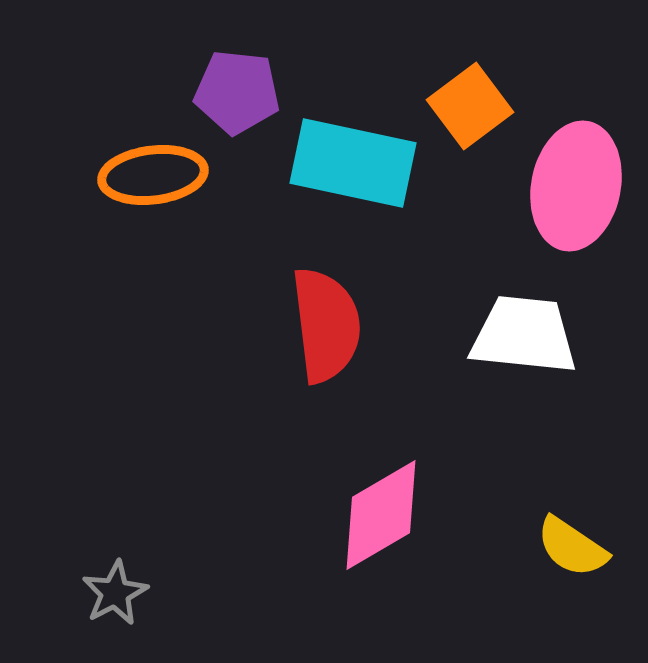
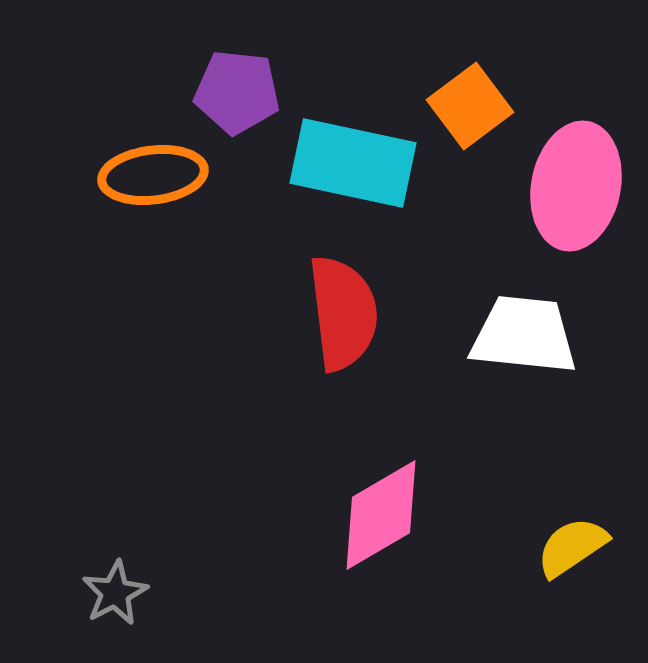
red semicircle: moved 17 px right, 12 px up
yellow semicircle: rotated 112 degrees clockwise
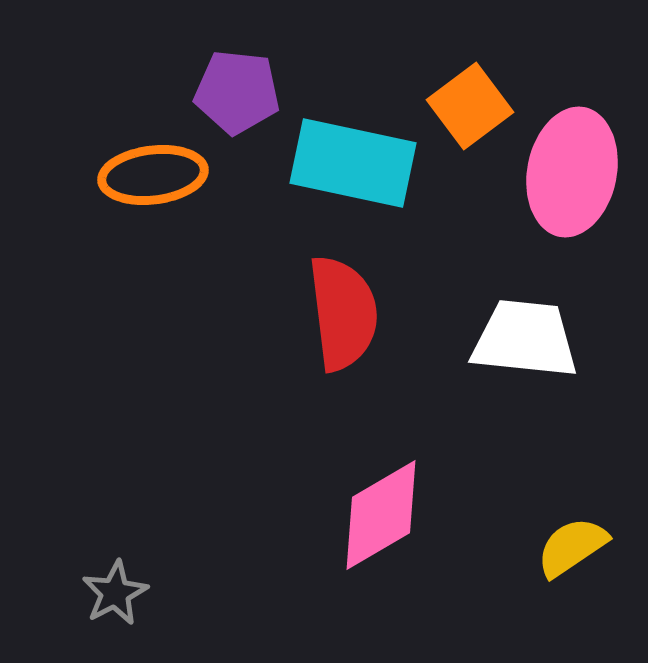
pink ellipse: moved 4 px left, 14 px up
white trapezoid: moved 1 px right, 4 px down
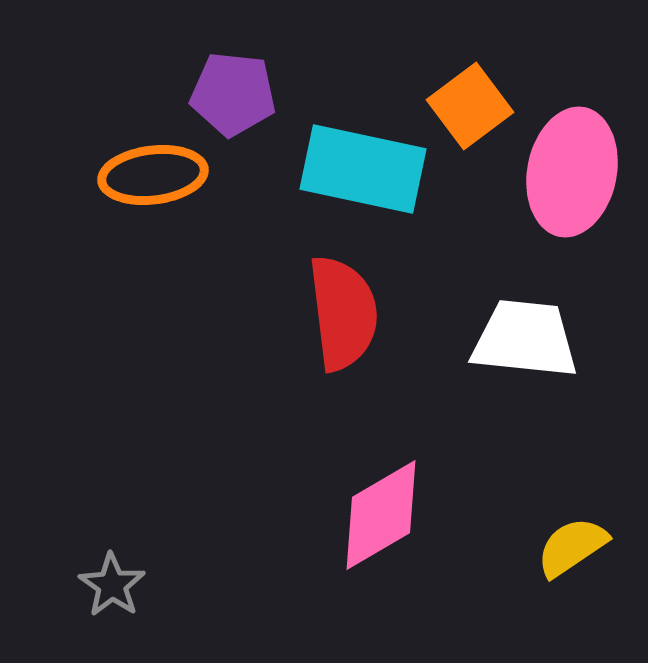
purple pentagon: moved 4 px left, 2 px down
cyan rectangle: moved 10 px right, 6 px down
gray star: moved 3 px left, 8 px up; rotated 10 degrees counterclockwise
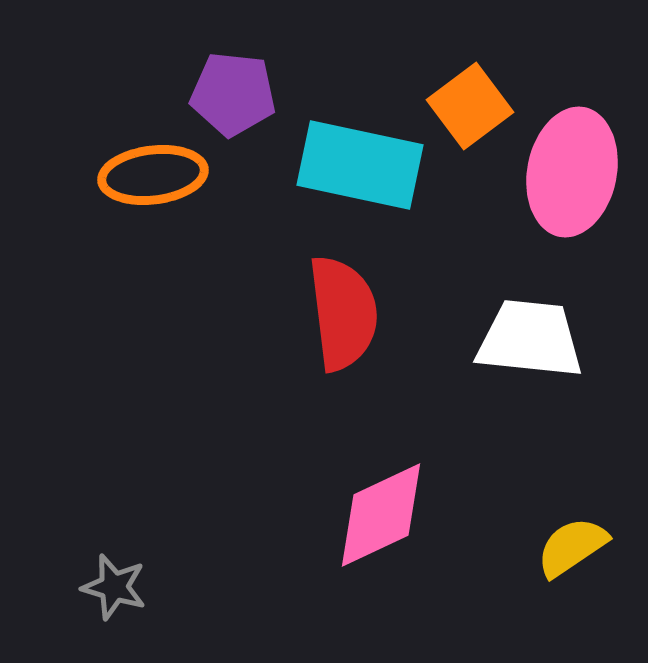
cyan rectangle: moved 3 px left, 4 px up
white trapezoid: moved 5 px right
pink diamond: rotated 5 degrees clockwise
gray star: moved 2 px right, 2 px down; rotated 18 degrees counterclockwise
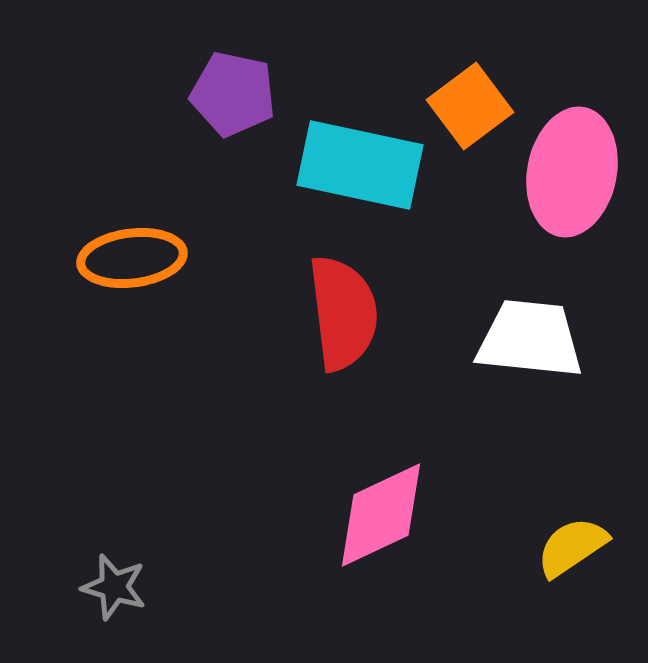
purple pentagon: rotated 6 degrees clockwise
orange ellipse: moved 21 px left, 83 px down
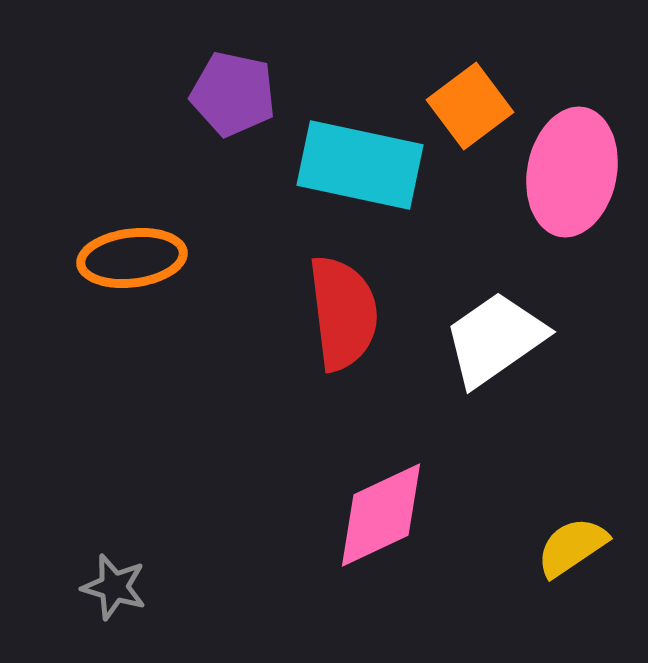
white trapezoid: moved 35 px left; rotated 41 degrees counterclockwise
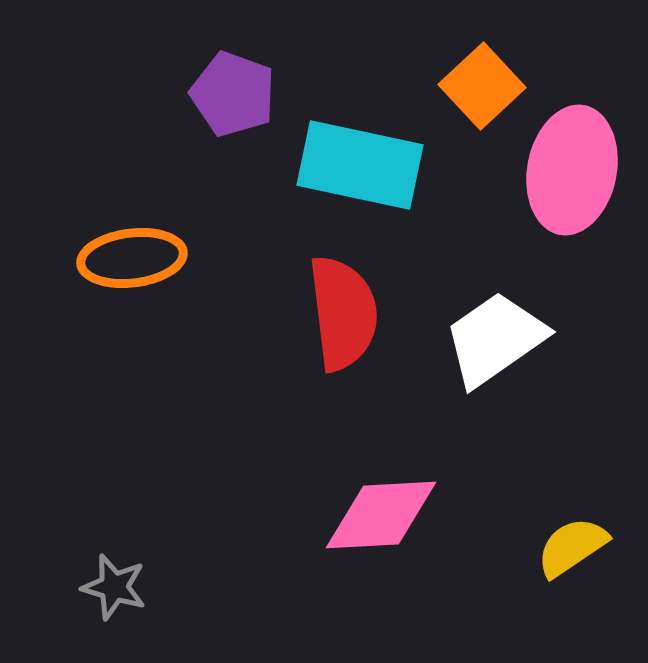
purple pentagon: rotated 8 degrees clockwise
orange square: moved 12 px right, 20 px up; rotated 6 degrees counterclockwise
pink ellipse: moved 2 px up
pink diamond: rotated 22 degrees clockwise
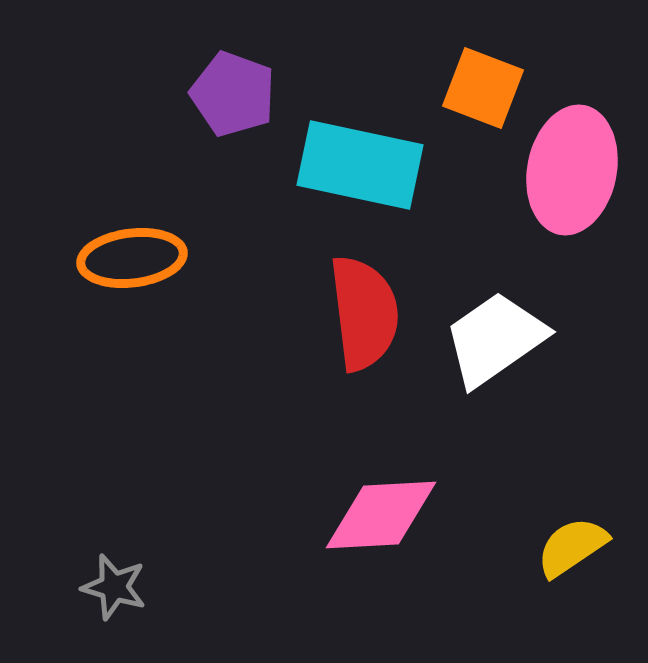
orange square: moved 1 px right, 2 px down; rotated 26 degrees counterclockwise
red semicircle: moved 21 px right
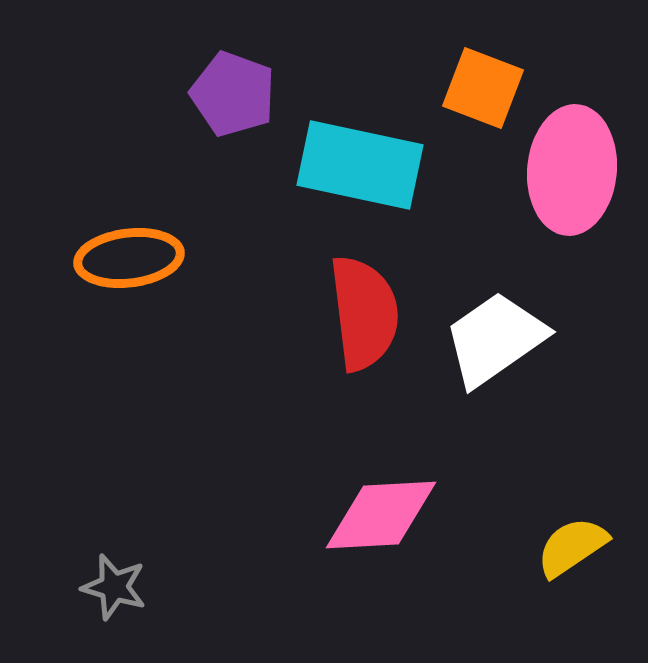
pink ellipse: rotated 6 degrees counterclockwise
orange ellipse: moved 3 px left
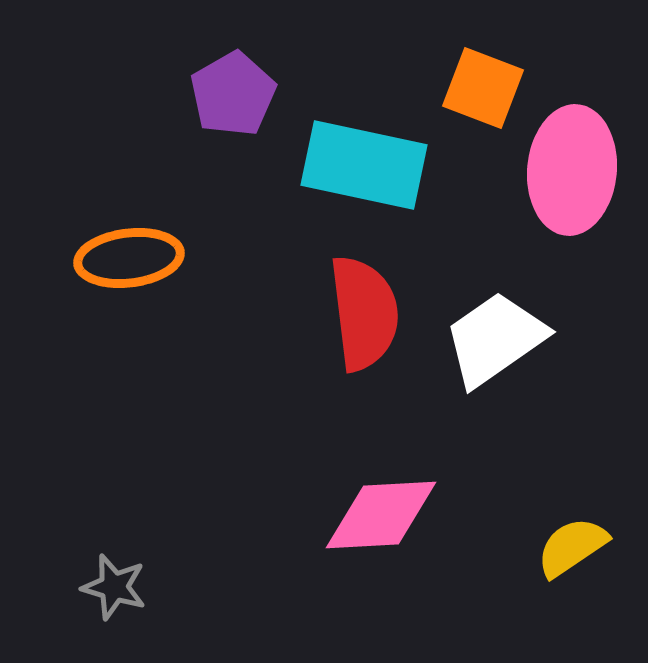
purple pentagon: rotated 22 degrees clockwise
cyan rectangle: moved 4 px right
